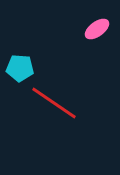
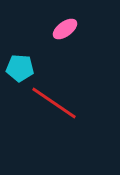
pink ellipse: moved 32 px left
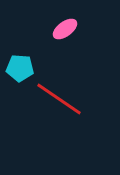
red line: moved 5 px right, 4 px up
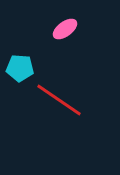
red line: moved 1 px down
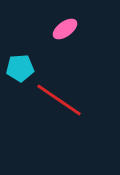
cyan pentagon: rotated 8 degrees counterclockwise
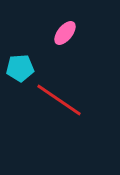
pink ellipse: moved 4 px down; rotated 15 degrees counterclockwise
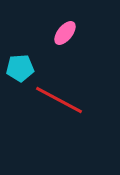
red line: rotated 6 degrees counterclockwise
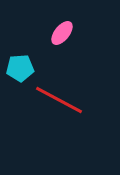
pink ellipse: moved 3 px left
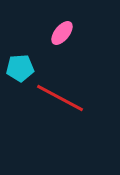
red line: moved 1 px right, 2 px up
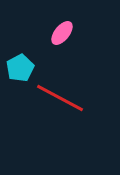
cyan pentagon: rotated 24 degrees counterclockwise
